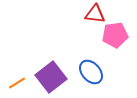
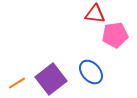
purple square: moved 2 px down
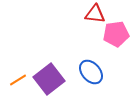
pink pentagon: moved 1 px right, 1 px up
purple square: moved 2 px left
orange line: moved 1 px right, 3 px up
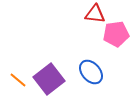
orange line: rotated 72 degrees clockwise
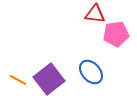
orange line: rotated 12 degrees counterclockwise
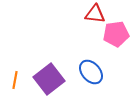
orange line: moved 3 px left; rotated 72 degrees clockwise
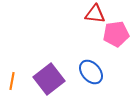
orange line: moved 3 px left, 1 px down
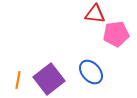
orange line: moved 6 px right, 1 px up
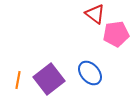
red triangle: rotated 30 degrees clockwise
blue ellipse: moved 1 px left, 1 px down
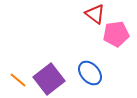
orange line: rotated 60 degrees counterclockwise
